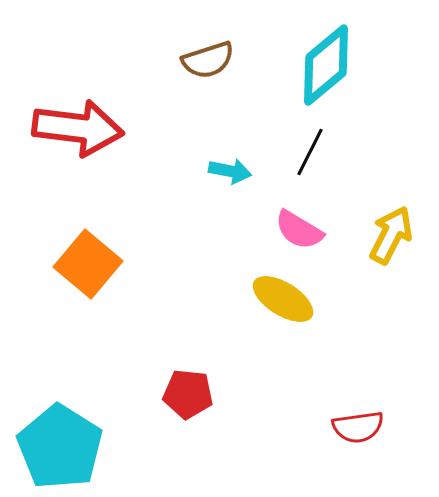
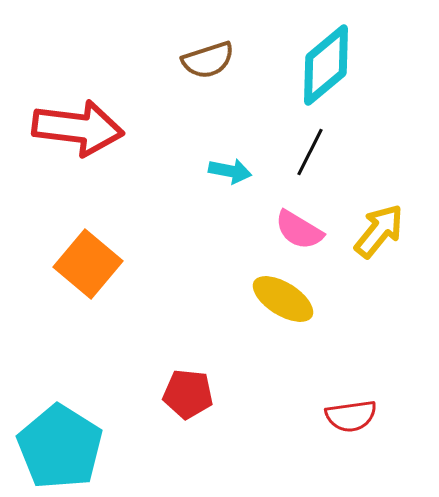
yellow arrow: moved 12 px left, 4 px up; rotated 12 degrees clockwise
red semicircle: moved 7 px left, 11 px up
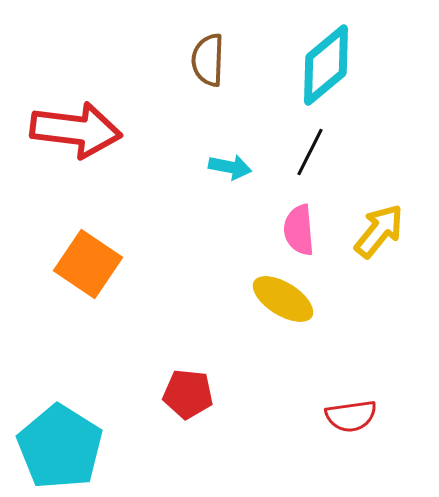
brown semicircle: rotated 110 degrees clockwise
red arrow: moved 2 px left, 2 px down
cyan arrow: moved 4 px up
pink semicircle: rotated 54 degrees clockwise
orange square: rotated 6 degrees counterclockwise
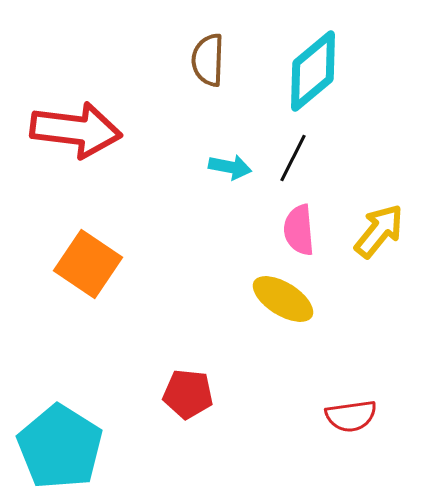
cyan diamond: moved 13 px left, 6 px down
black line: moved 17 px left, 6 px down
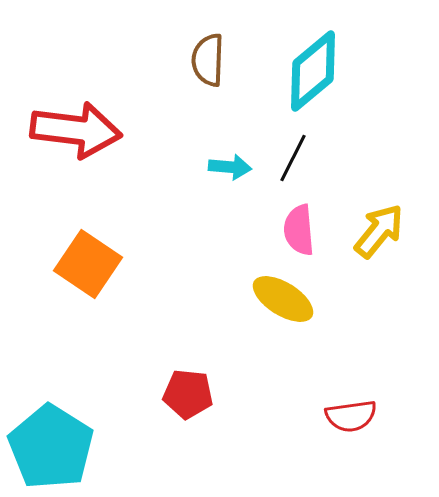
cyan arrow: rotated 6 degrees counterclockwise
cyan pentagon: moved 9 px left
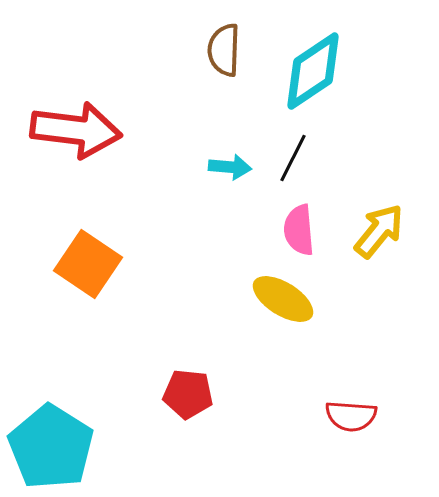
brown semicircle: moved 16 px right, 10 px up
cyan diamond: rotated 6 degrees clockwise
red semicircle: rotated 12 degrees clockwise
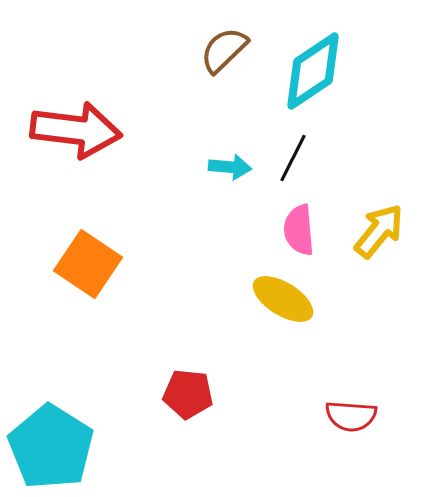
brown semicircle: rotated 44 degrees clockwise
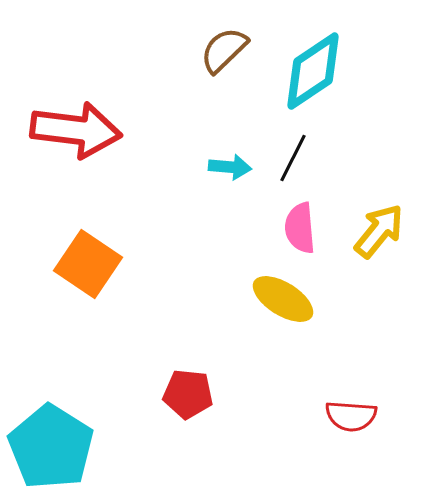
pink semicircle: moved 1 px right, 2 px up
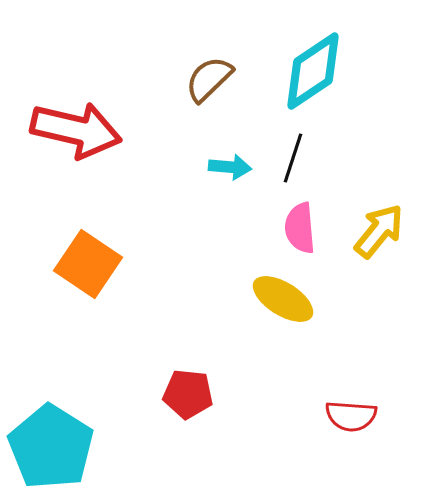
brown semicircle: moved 15 px left, 29 px down
red arrow: rotated 6 degrees clockwise
black line: rotated 9 degrees counterclockwise
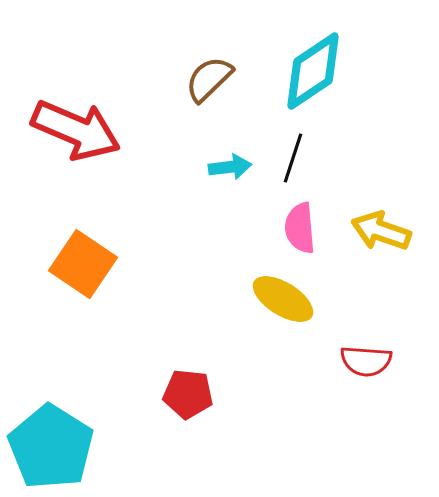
red arrow: rotated 10 degrees clockwise
cyan arrow: rotated 12 degrees counterclockwise
yellow arrow: moved 2 px right; rotated 110 degrees counterclockwise
orange square: moved 5 px left
red semicircle: moved 15 px right, 55 px up
